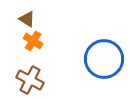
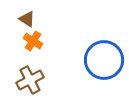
blue circle: moved 1 px down
brown cross: rotated 36 degrees clockwise
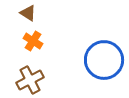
brown triangle: moved 1 px right, 6 px up
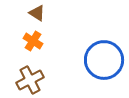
brown triangle: moved 9 px right
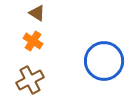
blue circle: moved 1 px down
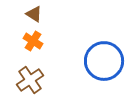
brown triangle: moved 3 px left, 1 px down
brown cross: rotated 8 degrees counterclockwise
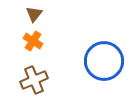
brown triangle: rotated 36 degrees clockwise
brown cross: moved 4 px right; rotated 12 degrees clockwise
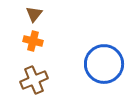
orange cross: rotated 18 degrees counterclockwise
blue circle: moved 3 px down
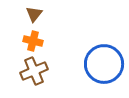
brown cross: moved 9 px up
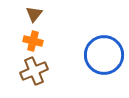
blue circle: moved 9 px up
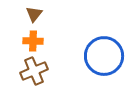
orange cross: rotated 12 degrees counterclockwise
blue circle: moved 1 px down
